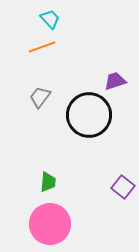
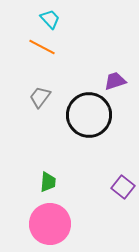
orange line: rotated 48 degrees clockwise
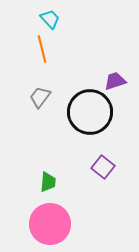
orange line: moved 2 px down; rotated 48 degrees clockwise
black circle: moved 1 px right, 3 px up
purple square: moved 20 px left, 20 px up
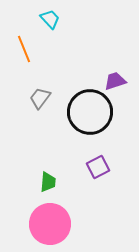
orange line: moved 18 px left; rotated 8 degrees counterclockwise
gray trapezoid: moved 1 px down
purple square: moved 5 px left; rotated 25 degrees clockwise
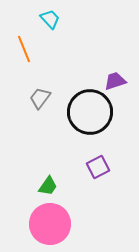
green trapezoid: moved 4 px down; rotated 30 degrees clockwise
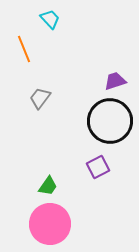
black circle: moved 20 px right, 9 px down
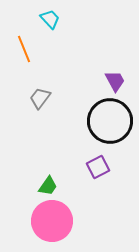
purple trapezoid: rotated 80 degrees clockwise
pink circle: moved 2 px right, 3 px up
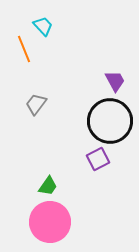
cyan trapezoid: moved 7 px left, 7 px down
gray trapezoid: moved 4 px left, 6 px down
purple square: moved 8 px up
pink circle: moved 2 px left, 1 px down
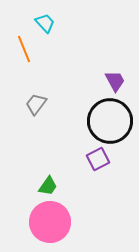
cyan trapezoid: moved 2 px right, 3 px up
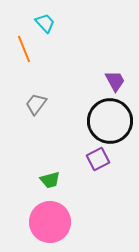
green trapezoid: moved 2 px right, 6 px up; rotated 40 degrees clockwise
